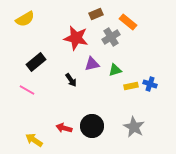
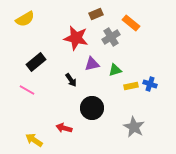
orange rectangle: moved 3 px right, 1 px down
black circle: moved 18 px up
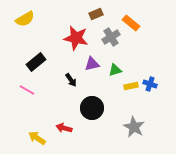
yellow arrow: moved 3 px right, 2 px up
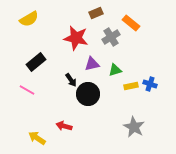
brown rectangle: moved 1 px up
yellow semicircle: moved 4 px right
black circle: moved 4 px left, 14 px up
red arrow: moved 2 px up
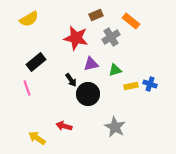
brown rectangle: moved 2 px down
orange rectangle: moved 2 px up
purple triangle: moved 1 px left
pink line: moved 2 px up; rotated 42 degrees clockwise
gray star: moved 19 px left
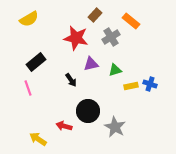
brown rectangle: moved 1 px left; rotated 24 degrees counterclockwise
pink line: moved 1 px right
black circle: moved 17 px down
yellow arrow: moved 1 px right, 1 px down
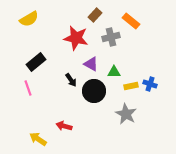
gray cross: rotated 18 degrees clockwise
purple triangle: rotated 42 degrees clockwise
green triangle: moved 1 px left, 2 px down; rotated 16 degrees clockwise
black circle: moved 6 px right, 20 px up
gray star: moved 11 px right, 13 px up
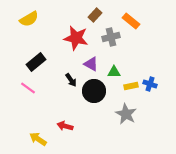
pink line: rotated 35 degrees counterclockwise
red arrow: moved 1 px right
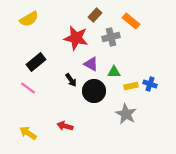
yellow arrow: moved 10 px left, 6 px up
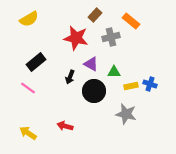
black arrow: moved 1 px left, 3 px up; rotated 56 degrees clockwise
gray star: rotated 15 degrees counterclockwise
